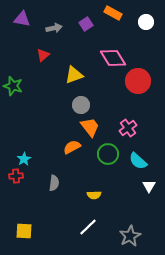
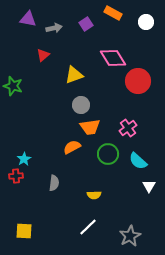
purple triangle: moved 6 px right
orange trapezoid: rotated 120 degrees clockwise
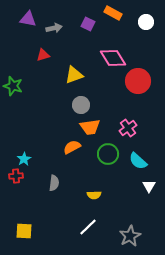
purple square: moved 2 px right; rotated 32 degrees counterclockwise
red triangle: rotated 24 degrees clockwise
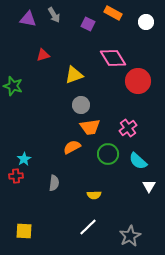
gray arrow: moved 13 px up; rotated 70 degrees clockwise
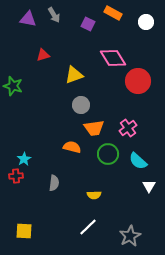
orange trapezoid: moved 4 px right, 1 px down
orange semicircle: rotated 42 degrees clockwise
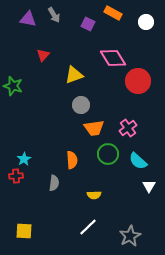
red triangle: rotated 32 degrees counterclockwise
orange semicircle: moved 13 px down; rotated 72 degrees clockwise
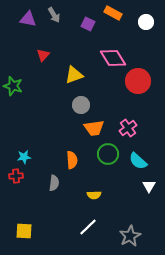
cyan star: moved 2 px up; rotated 24 degrees clockwise
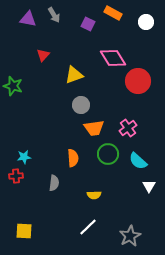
orange semicircle: moved 1 px right, 2 px up
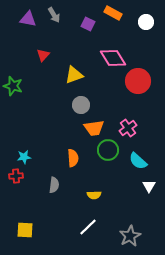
green circle: moved 4 px up
gray semicircle: moved 2 px down
yellow square: moved 1 px right, 1 px up
